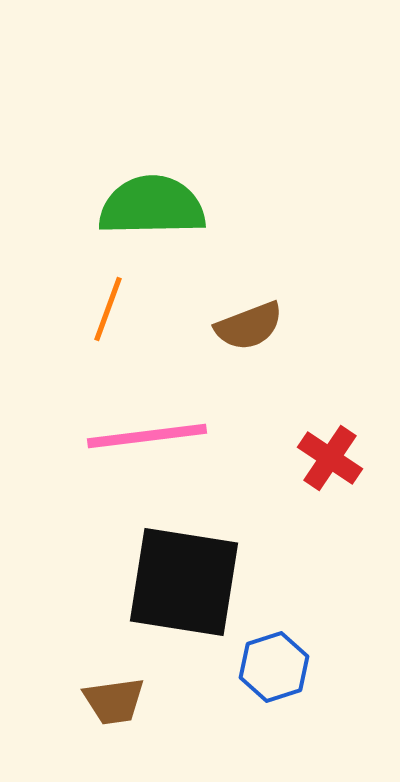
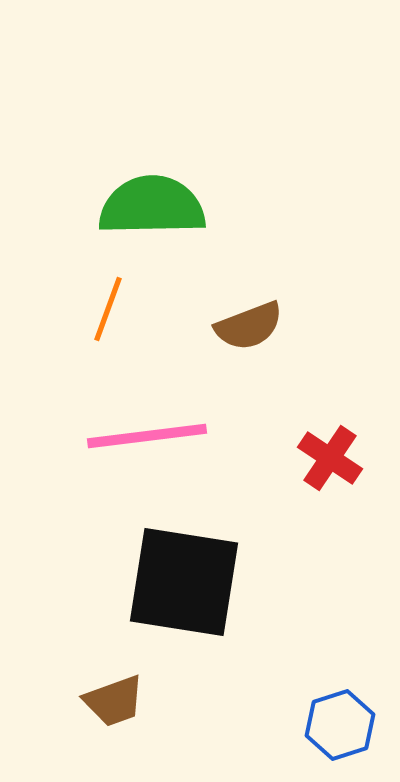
blue hexagon: moved 66 px right, 58 px down
brown trapezoid: rotated 12 degrees counterclockwise
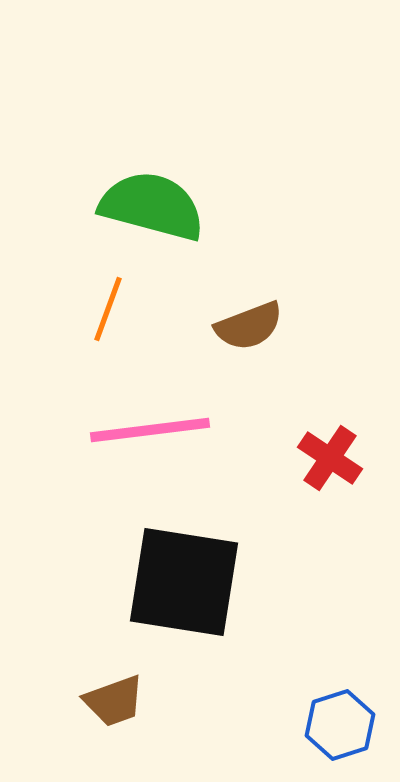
green semicircle: rotated 16 degrees clockwise
pink line: moved 3 px right, 6 px up
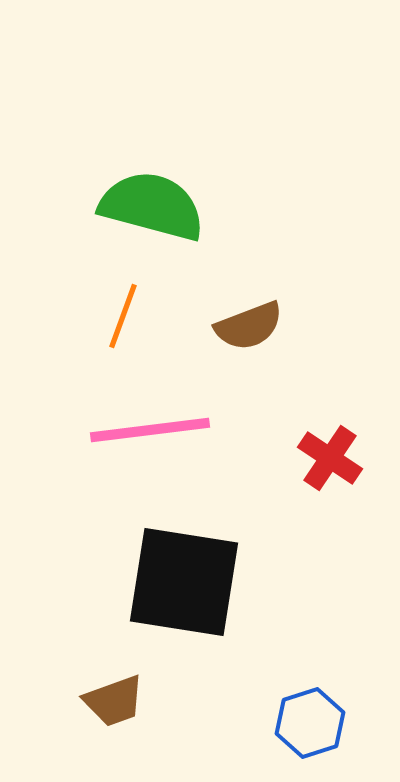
orange line: moved 15 px right, 7 px down
blue hexagon: moved 30 px left, 2 px up
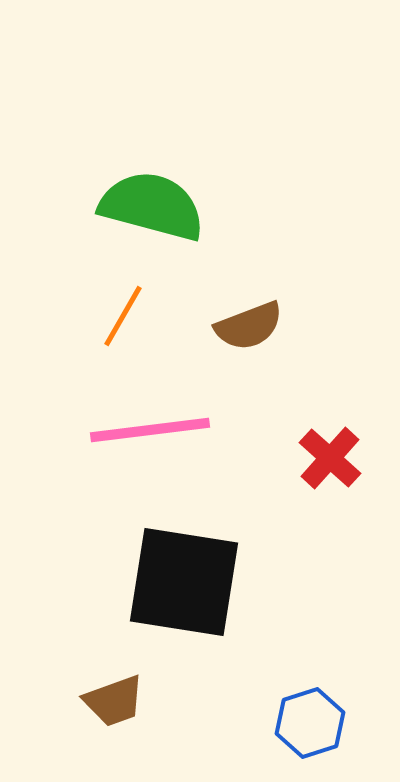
orange line: rotated 10 degrees clockwise
red cross: rotated 8 degrees clockwise
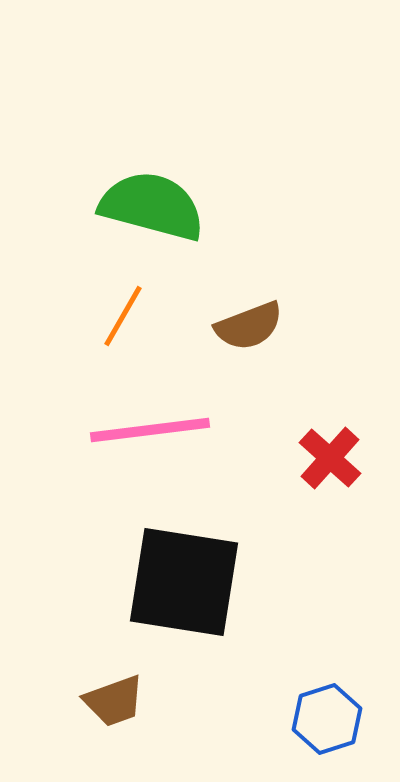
blue hexagon: moved 17 px right, 4 px up
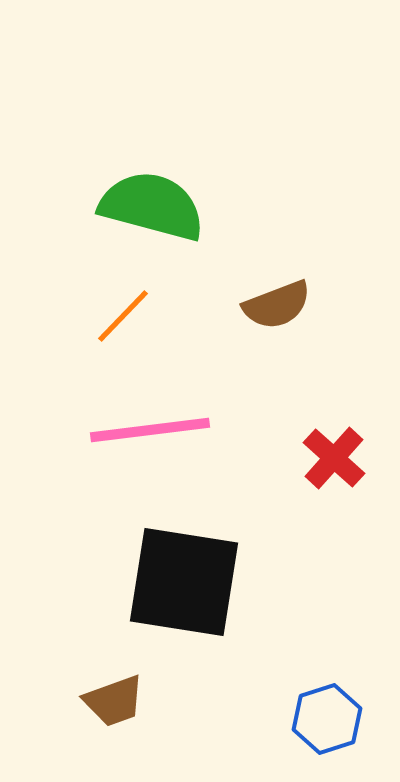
orange line: rotated 14 degrees clockwise
brown semicircle: moved 28 px right, 21 px up
red cross: moved 4 px right
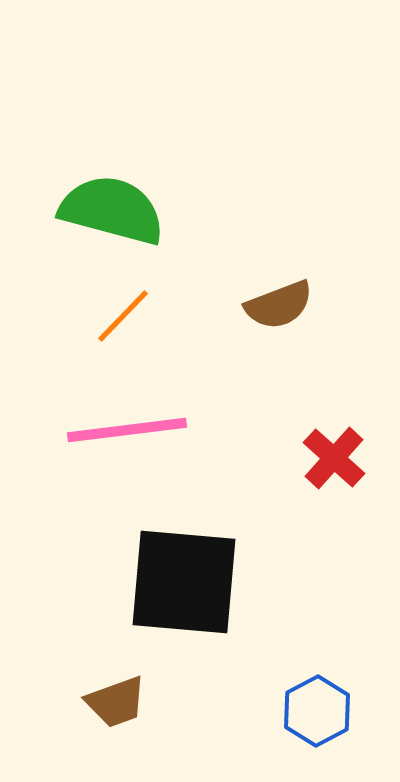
green semicircle: moved 40 px left, 4 px down
brown semicircle: moved 2 px right
pink line: moved 23 px left
black square: rotated 4 degrees counterclockwise
brown trapezoid: moved 2 px right, 1 px down
blue hexagon: moved 10 px left, 8 px up; rotated 10 degrees counterclockwise
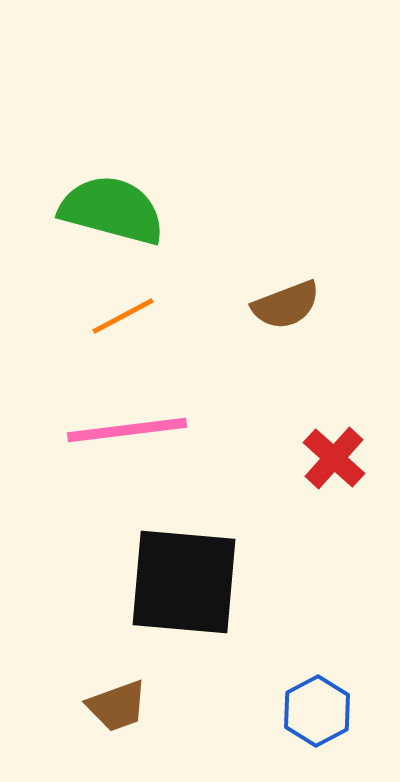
brown semicircle: moved 7 px right
orange line: rotated 18 degrees clockwise
brown trapezoid: moved 1 px right, 4 px down
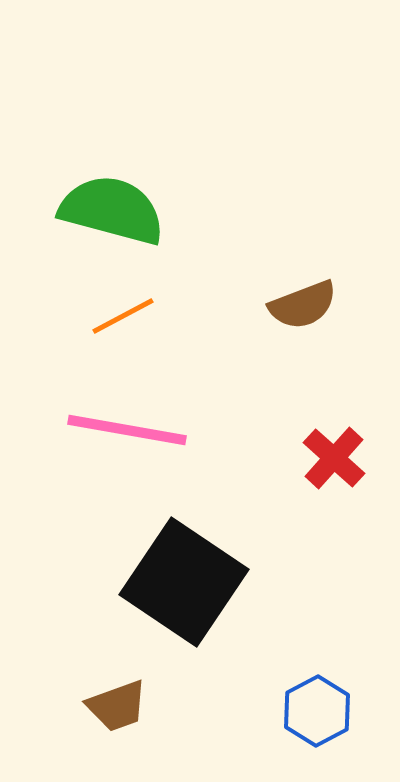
brown semicircle: moved 17 px right
pink line: rotated 17 degrees clockwise
black square: rotated 29 degrees clockwise
